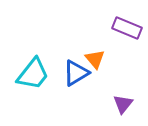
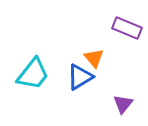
orange triangle: moved 1 px left, 1 px up
blue triangle: moved 4 px right, 4 px down
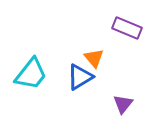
cyan trapezoid: moved 2 px left
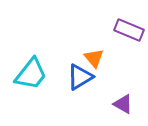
purple rectangle: moved 2 px right, 2 px down
purple triangle: rotated 40 degrees counterclockwise
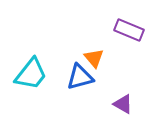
blue triangle: rotated 16 degrees clockwise
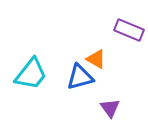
orange triangle: moved 2 px right, 1 px down; rotated 20 degrees counterclockwise
purple triangle: moved 13 px left, 4 px down; rotated 25 degrees clockwise
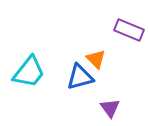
orange triangle: rotated 15 degrees clockwise
cyan trapezoid: moved 2 px left, 2 px up
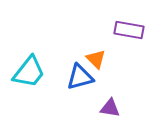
purple rectangle: rotated 12 degrees counterclockwise
purple triangle: rotated 45 degrees counterclockwise
